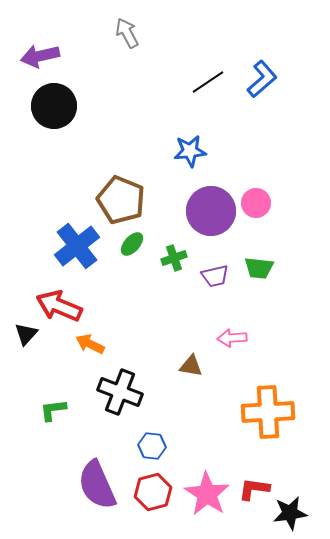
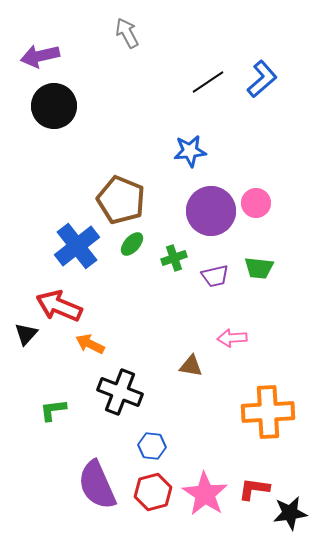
pink star: moved 2 px left
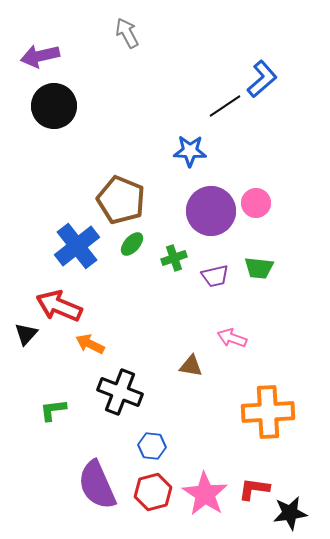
black line: moved 17 px right, 24 px down
blue star: rotated 8 degrees clockwise
pink arrow: rotated 24 degrees clockwise
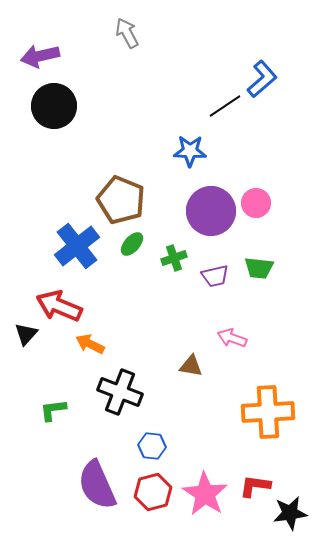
red L-shape: moved 1 px right, 3 px up
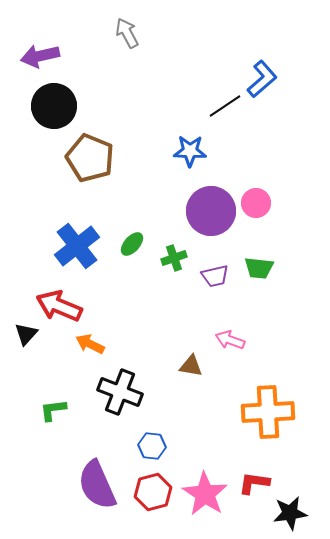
brown pentagon: moved 31 px left, 42 px up
pink arrow: moved 2 px left, 2 px down
red L-shape: moved 1 px left, 3 px up
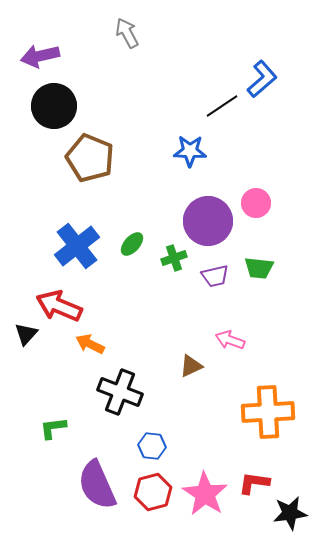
black line: moved 3 px left
purple circle: moved 3 px left, 10 px down
brown triangle: rotated 35 degrees counterclockwise
green L-shape: moved 18 px down
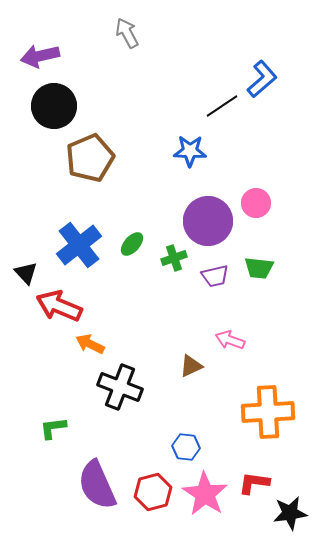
brown pentagon: rotated 27 degrees clockwise
blue cross: moved 2 px right, 1 px up
black triangle: moved 61 px up; rotated 25 degrees counterclockwise
black cross: moved 5 px up
blue hexagon: moved 34 px right, 1 px down
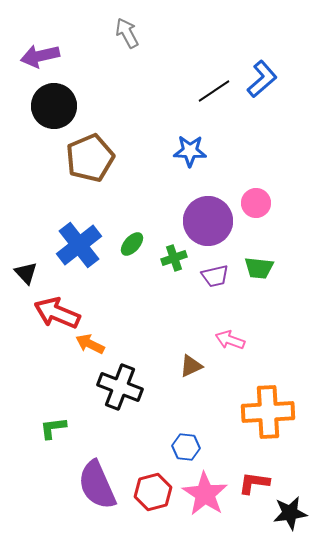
black line: moved 8 px left, 15 px up
red arrow: moved 2 px left, 7 px down
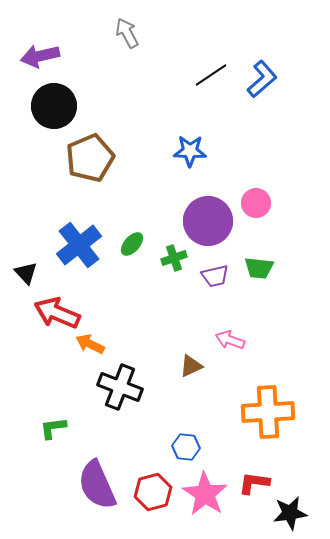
black line: moved 3 px left, 16 px up
